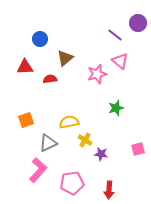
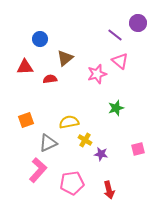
red arrow: rotated 18 degrees counterclockwise
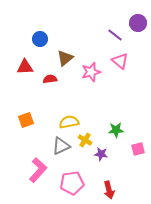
pink star: moved 6 px left, 2 px up
green star: moved 22 px down; rotated 14 degrees clockwise
gray triangle: moved 13 px right, 3 px down
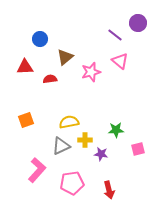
brown triangle: moved 1 px up
yellow cross: rotated 32 degrees counterclockwise
pink L-shape: moved 1 px left
